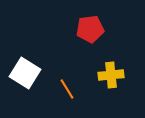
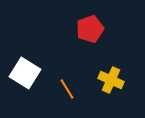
red pentagon: rotated 12 degrees counterclockwise
yellow cross: moved 5 px down; rotated 30 degrees clockwise
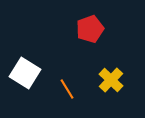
yellow cross: rotated 20 degrees clockwise
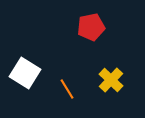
red pentagon: moved 1 px right, 2 px up; rotated 8 degrees clockwise
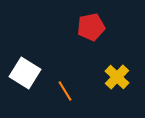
yellow cross: moved 6 px right, 3 px up
orange line: moved 2 px left, 2 px down
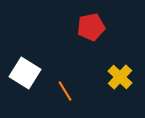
yellow cross: moved 3 px right
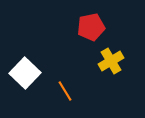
white square: rotated 12 degrees clockwise
yellow cross: moved 9 px left, 16 px up; rotated 15 degrees clockwise
